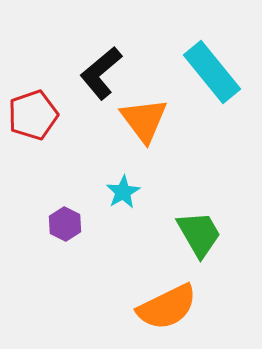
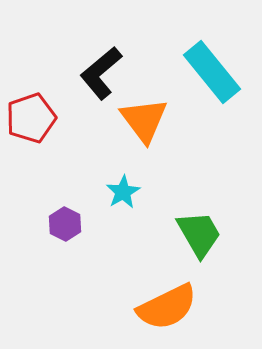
red pentagon: moved 2 px left, 3 px down
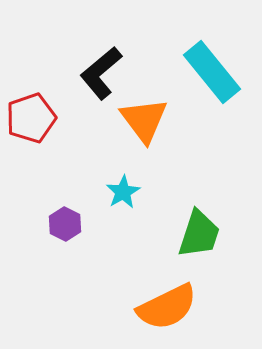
green trapezoid: rotated 48 degrees clockwise
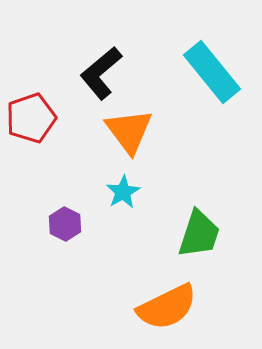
orange triangle: moved 15 px left, 11 px down
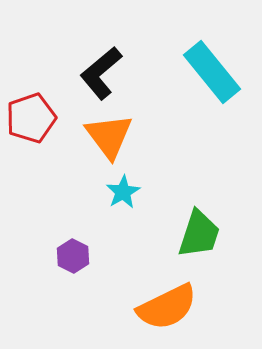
orange triangle: moved 20 px left, 5 px down
purple hexagon: moved 8 px right, 32 px down
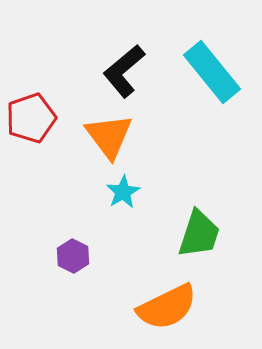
black L-shape: moved 23 px right, 2 px up
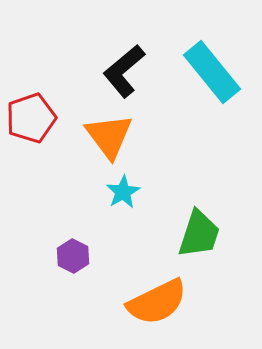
orange semicircle: moved 10 px left, 5 px up
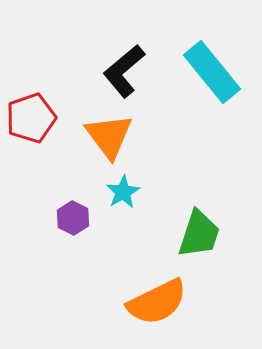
purple hexagon: moved 38 px up
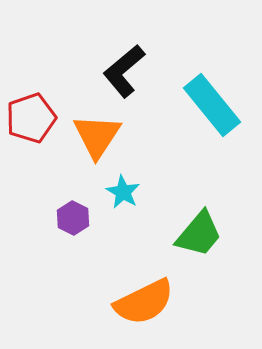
cyan rectangle: moved 33 px down
orange triangle: moved 12 px left; rotated 10 degrees clockwise
cyan star: rotated 12 degrees counterclockwise
green trapezoid: rotated 22 degrees clockwise
orange semicircle: moved 13 px left
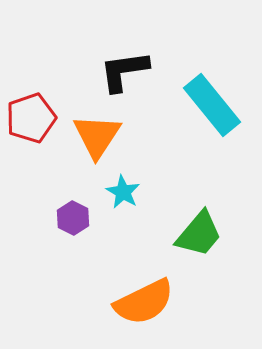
black L-shape: rotated 32 degrees clockwise
